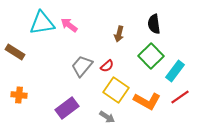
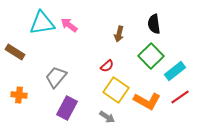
gray trapezoid: moved 26 px left, 11 px down
cyan rectangle: rotated 15 degrees clockwise
purple rectangle: rotated 25 degrees counterclockwise
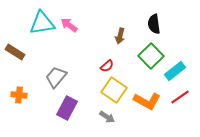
brown arrow: moved 1 px right, 2 px down
yellow square: moved 2 px left
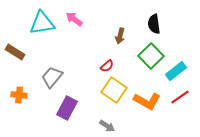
pink arrow: moved 5 px right, 6 px up
cyan rectangle: moved 1 px right
gray trapezoid: moved 4 px left
gray arrow: moved 9 px down
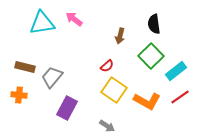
brown rectangle: moved 10 px right, 15 px down; rotated 18 degrees counterclockwise
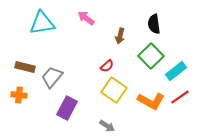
pink arrow: moved 12 px right, 1 px up
orange L-shape: moved 4 px right
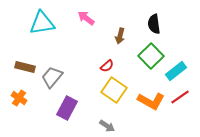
orange cross: moved 3 px down; rotated 28 degrees clockwise
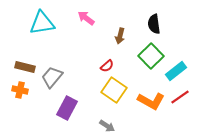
orange cross: moved 1 px right, 8 px up; rotated 21 degrees counterclockwise
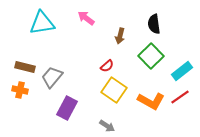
cyan rectangle: moved 6 px right
